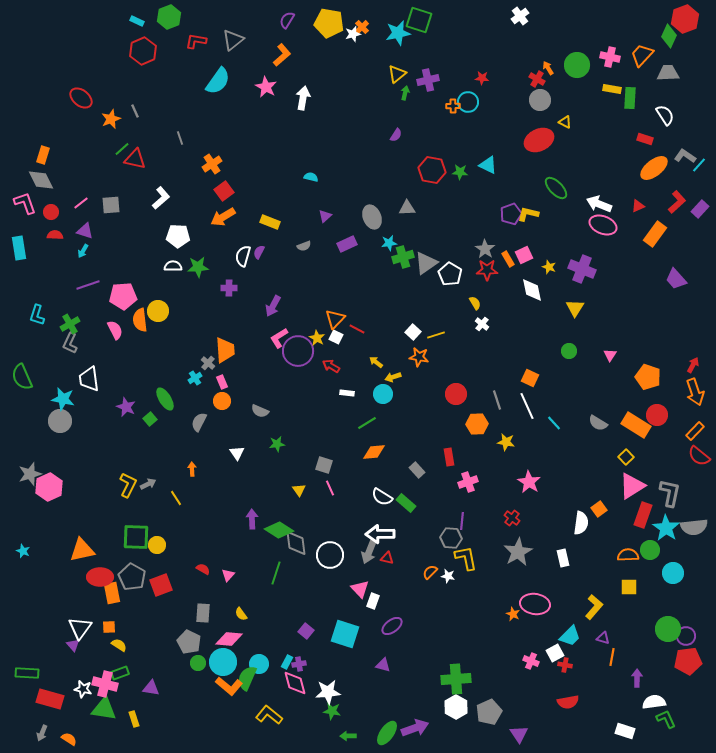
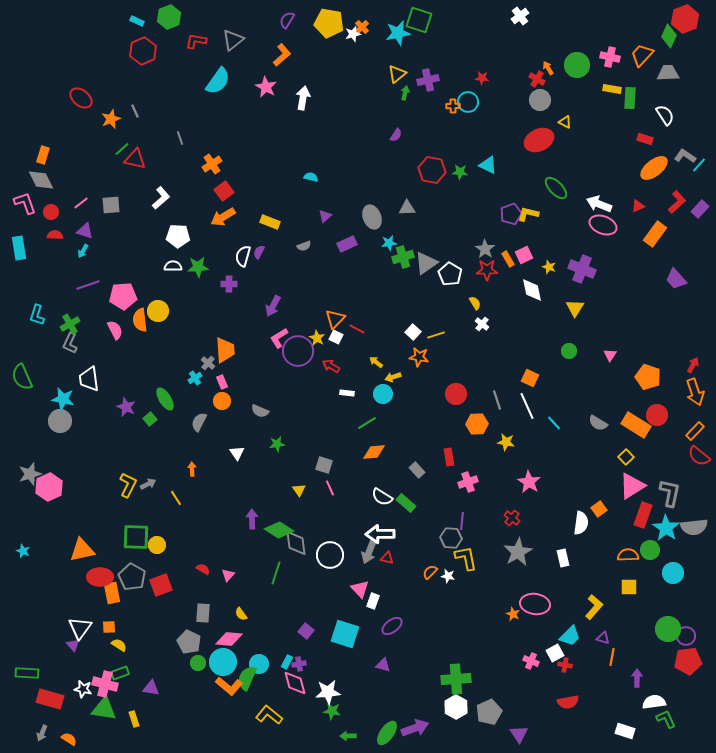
purple cross at (229, 288): moved 4 px up
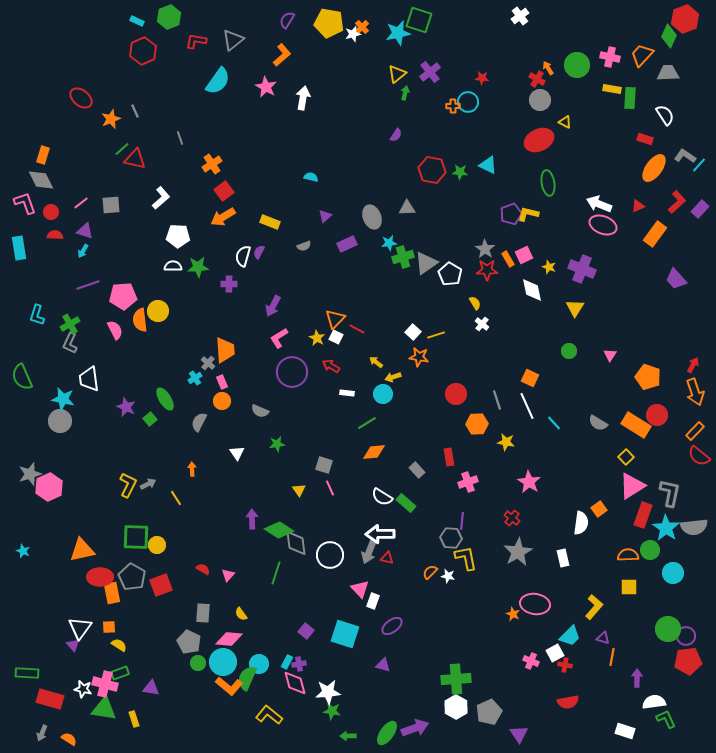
purple cross at (428, 80): moved 2 px right, 8 px up; rotated 25 degrees counterclockwise
orange ellipse at (654, 168): rotated 16 degrees counterclockwise
green ellipse at (556, 188): moved 8 px left, 5 px up; rotated 35 degrees clockwise
purple circle at (298, 351): moved 6 px left, 21 px down
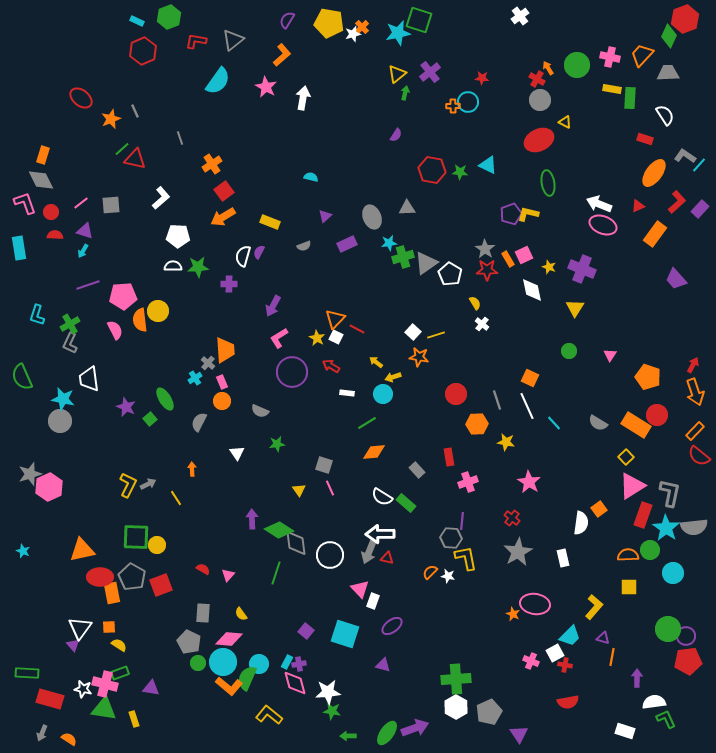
orange ellipse at (654, 168): moved 5 px down
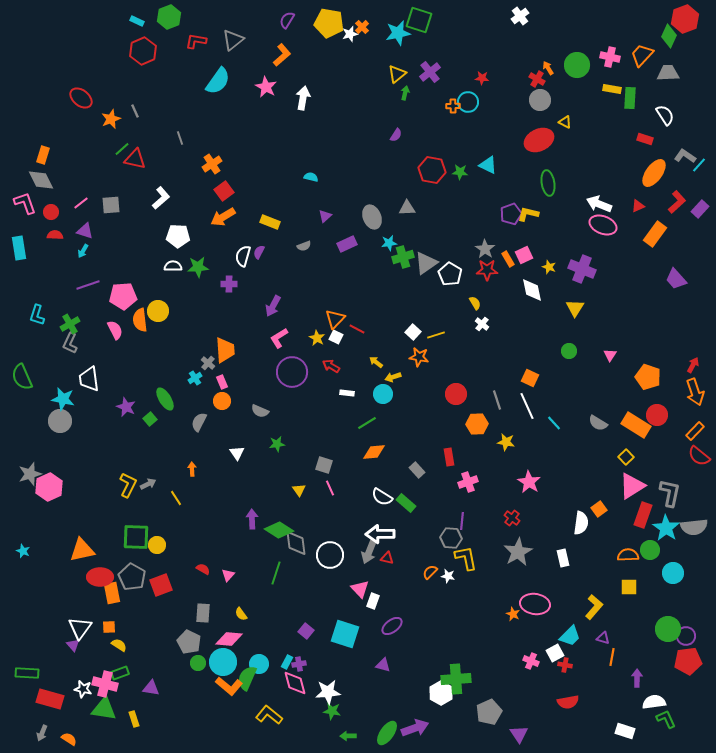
white star at (353, 34): moved 3 px left
white hexagon at (456, 707): moved 15 px left, 14 px up
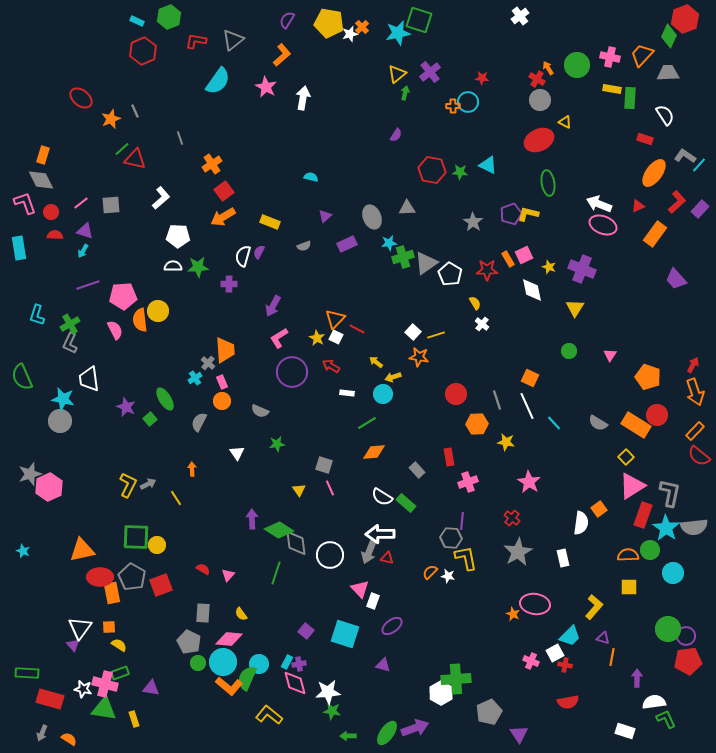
gray star at (485, 249): moved 12 px left, 27 px up
